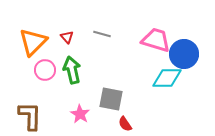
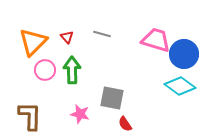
green arrow: rotated 12 degrees clockwise
cyan diamond: moved 13 px right, 8 px down; rotated 36 degrees clockwise
gray square: moved 1 px right, 1 px up
pink star: rotated 18 degrees counterclockwise
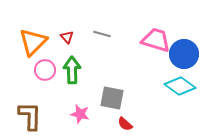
red semicircle: rotated 14 degrees counterclockwise
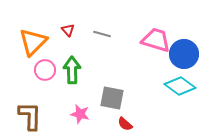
red triangle: moved 1 px right, 7 px up
